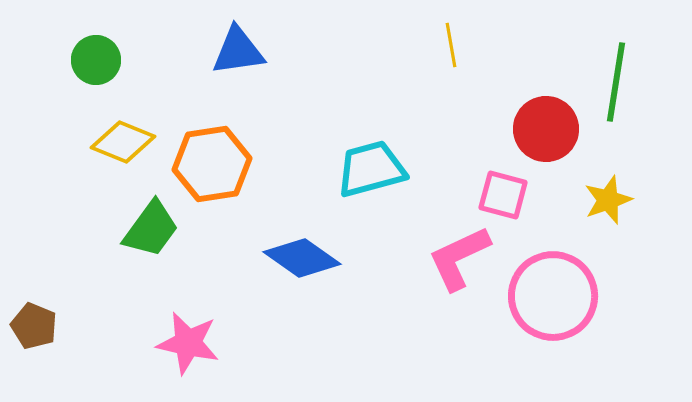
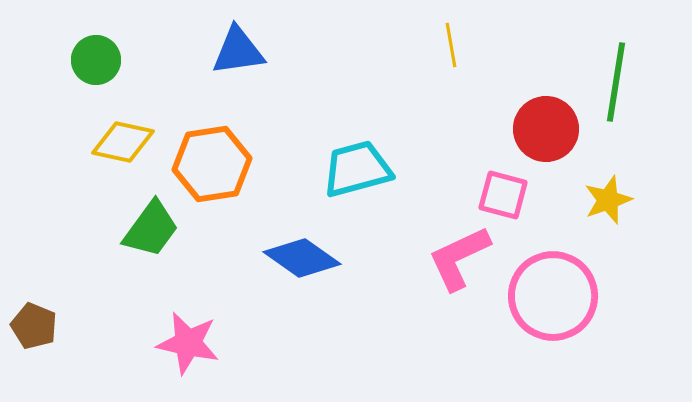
yellow diamond: rotated 10 degrees counterclockwise
cyan trapezoid: moved 14 px left
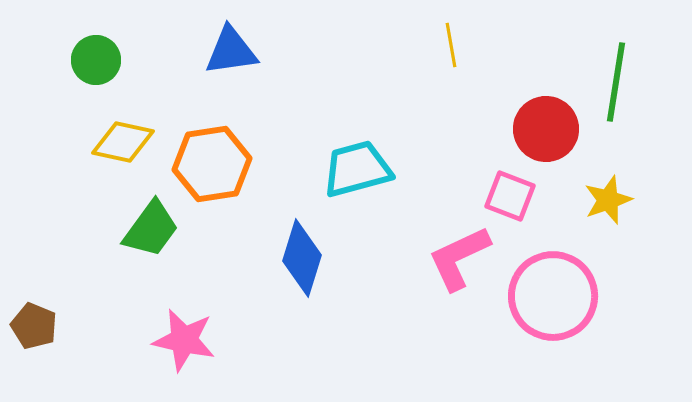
blue triangle: moved 7 px left
pink square: moved 7 px right, 1 px down; rotated 6 degrees clockwise
blue diamond: rotated 72 degrees clockwise
pink star: moved 4 px left, 3 px up
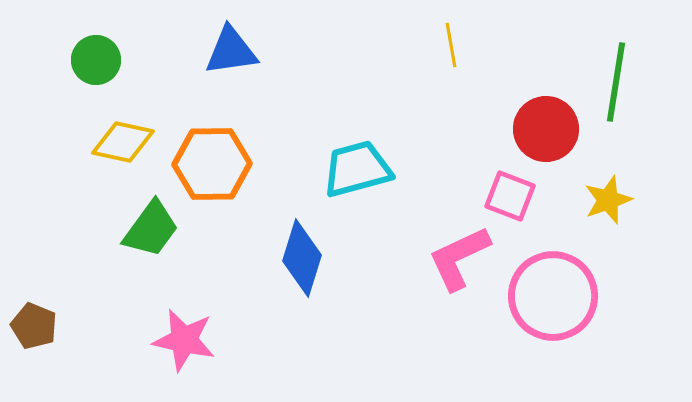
orange hexagon: rotated 8 degrees clockwise
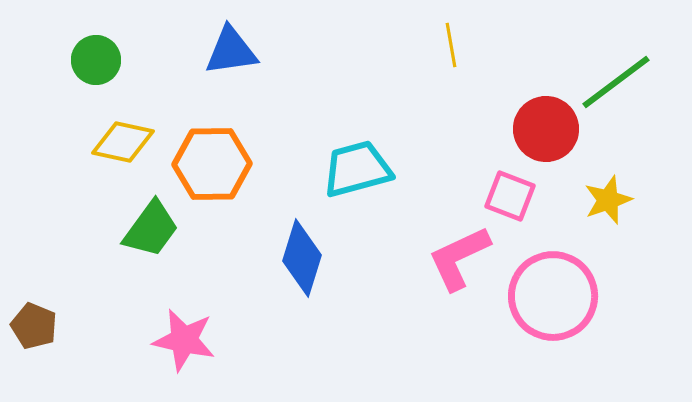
green line: rotated 44 degrees clockwise
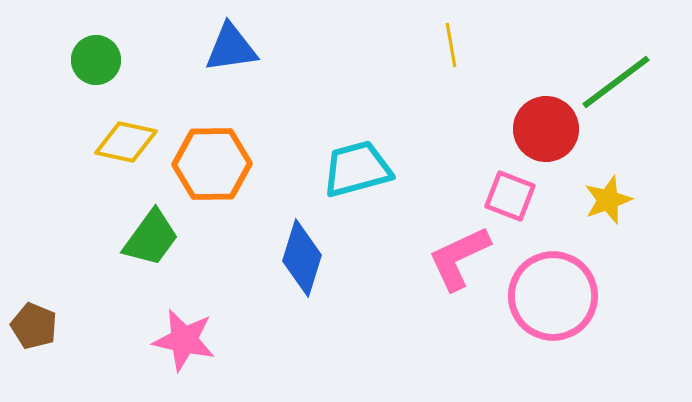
blue triangle: moved 3 px up
yellow diamond: moved 3 px right
green trapezoid: moved 9 px down
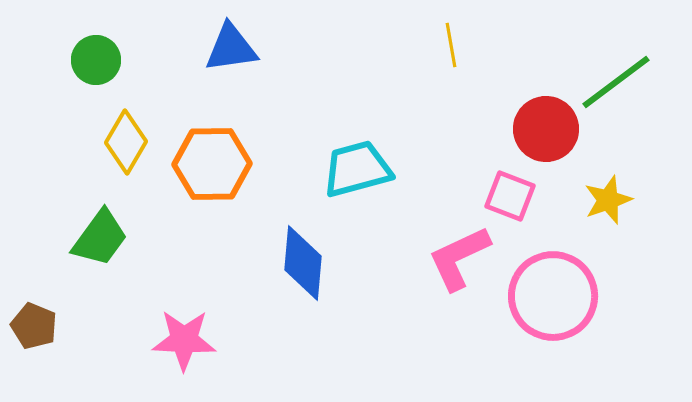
yellow diamond: rotated 72 degrees counterclockwise
green trapezoid: moved 51 px left
blue diamond: moved 1 px right, 5 px down; rotated 12 degrees counterclockwise
pink star: rotated 10 degrees counterclockwise
